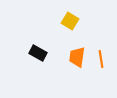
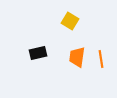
black rectangle: rotated 42 degrees counterclockwise
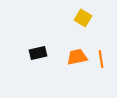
yellow square: moved 13 px right, 3 px up
orange trapezoid: rotated 70 degrees clockwise
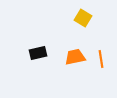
orange trapezoid: moved 2 px left
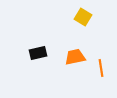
yellow square: moved 1 px up
orange line: moved 9 px down
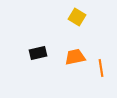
yellow square: moved 6 px left
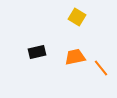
black rectangle: moved 1 px left, 1 px up
orange line: rotated 30 degrees counterclockwise
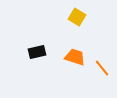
orange trapezoid: rotated 30 degrees clockwise
orange line: moved 1 px right
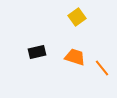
yellow square: rotated 24 degrees clockwise
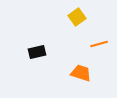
orange trapezoid: moved 6 px right, 16 px down
orange line: moved 3 px left, 24 px up; rotated 66 degrees counterclockwise
